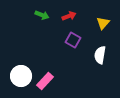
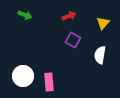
green arrow: moved 17 px left
white circle: moved 2 px right
pink rectangle: moved 4 px right, 1 px down; rotated 48 degrees counterclockwise
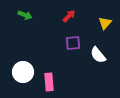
red arrow: rotated 24 degrees counterclockwise
yellow triangle: moved 2 px right
purple square: moved 3 px down; rotated 35 degrees counterclockwise
white semicircle: moved 2 px left; rotated 48 degrees counterclockwise
white circle: moved 4 px up
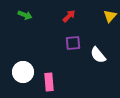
yellow triangle: moved 5 px right, 7 px up
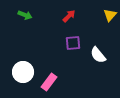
yellow triangle: moved 1 px up
pink rectangle: rotated 42 degrees clockwise
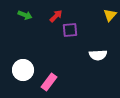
red arrow: moved 13 px left
purple square: moved 3 px left, 13 px up
white semicircle: rotated 54 degrees counterclockwise
white circle: moved 2 px up
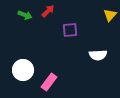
red arrow: moved 8 px left, 5 px up
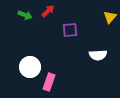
yellow triangle: moved 2 px down
white circle: moved 7 px right, 3 px up
pink rectangle: rotated 18 degrees counterclockwise
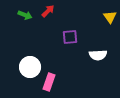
yellow triangle: rotated 16 degrees counterclockwise
purple square: moved 7 px down
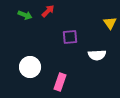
yellow triangle: moved 6 px down
white semicircle: moved 1 px left
pink rectangle: moved 11 px right
